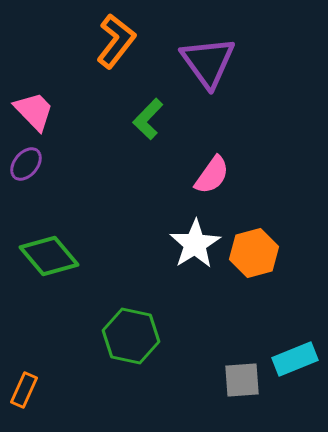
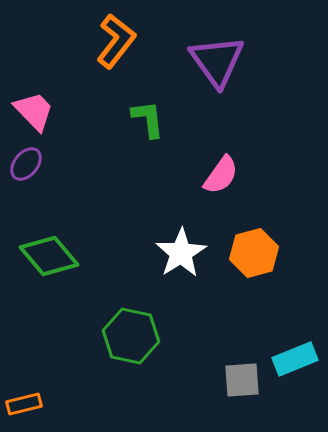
purple triangle: moved 9 px right, 1 px up
green L-shape: rotated 129 degrees clockwise
pink semicircle: moved 9 px right
white star: moved 14 px left, 9 px down
orange rectangle: moved 14 px down; rotated 52 degrees clockwise
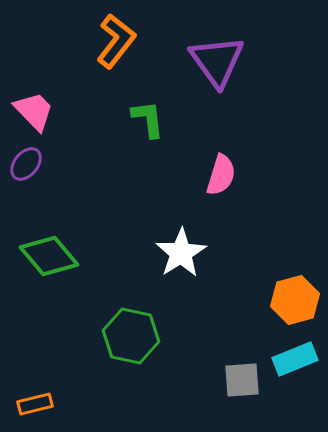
pink semicircle: rotated 18 degrees counterclockwise
orange hexagon: moved 41 px right, 47 px down
orange rectangle: moved 11 px right
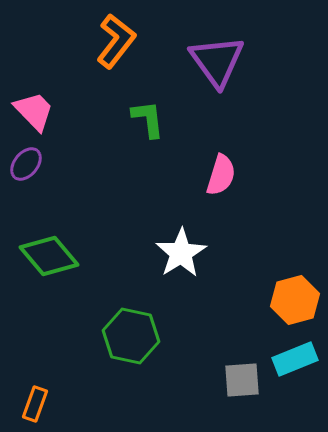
orange rectangle: rotated 56 degrees counterclockwise
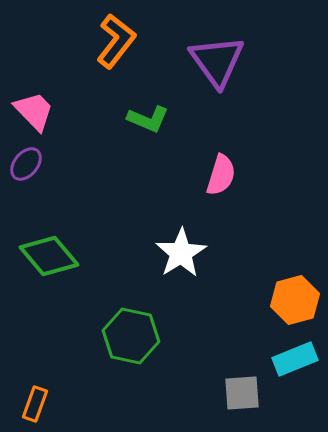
green L-shape: rotated 120 degrees clockwise
gray square: moved 13 px down
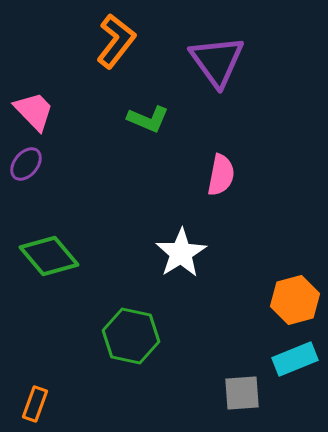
pink semicircle: rotated 6 degrees counterclockwise
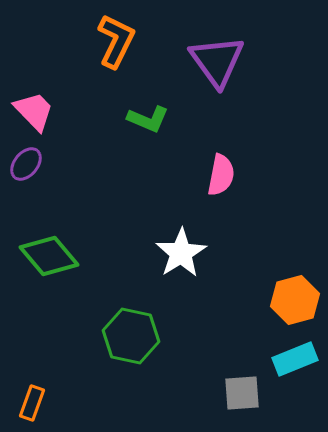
orange L-shape: rotated 12 degrees counterclockwise
orange rectangle: moved 3 px left, 1 px up
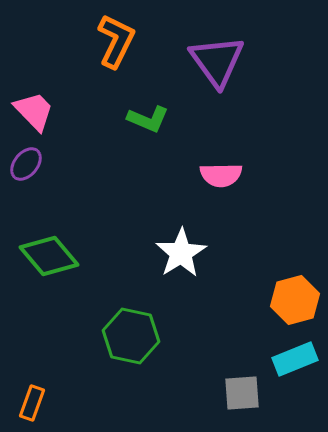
pink semicircle: rotated 78 degrees clockwise
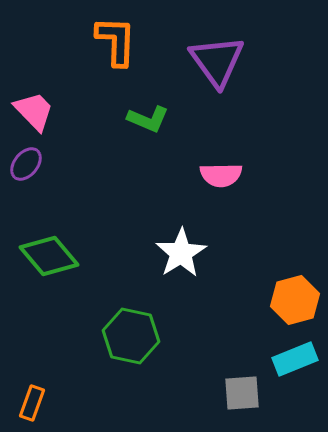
orange L-shape: rotated 24 degrees counterclockwise
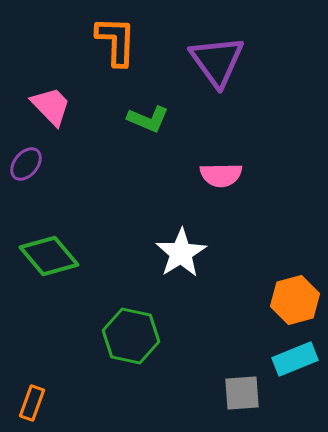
pink trapezoid: moved 17 px right, 5 px up
